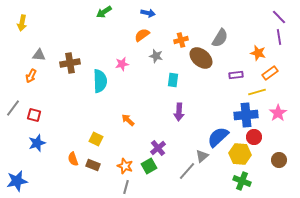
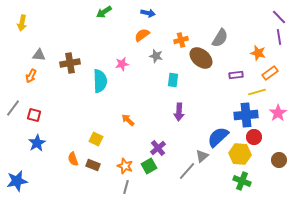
blue star at (37, 143): rotated 12 degrees counterclockwise
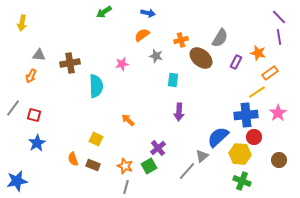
purple rectangle at (236, 75): moved 13 px up; rotated 56 degrees counterclockwise
cyan semicircle at (100, 81): moved 4 px left, 5 px down
yellow line at (257, 92): rotated 18 degrees counterclockwise
